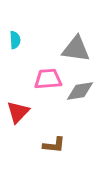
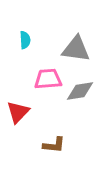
cyan semicircle: moved 10 px right
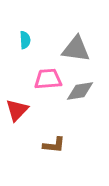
red triangle: moved 1 px left, 2 px up
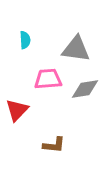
gray diamond: moved 5 px right, 2 px up
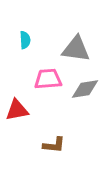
red triangle: rotated 35 degrees clockwise
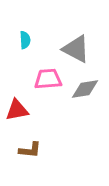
gray triangle: rotated 20 degrees clockwise
brown L-shape: moved 24 px left, 5 px down
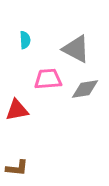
brown L-shape: moved 13 px left, 18 px down
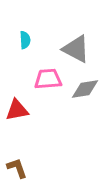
brown L-shape: rotated 115 degrees counterclockwise
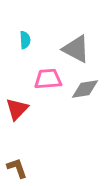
red triangle: moved 1 px up; rotated 35 degrees counterclockwise
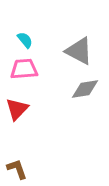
cyan semicircle: rotated 36 degrees counterclockwise
gray triangle: moved 3 px right, 2 px down
pink trapezoid: moved 24 px left, 10 px up
brown L-shape: moved 1 px down
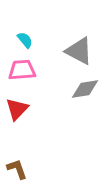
pink trapezoid: moved 2 px left, 1 px down
